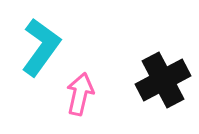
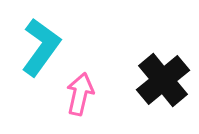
black cross: rotated 12 degrees counterclockwise
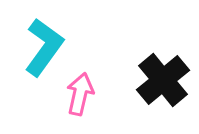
cyan L-shape: moved 3 px right
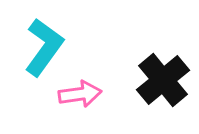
pink arrow: rotated 69 degrees clockwise
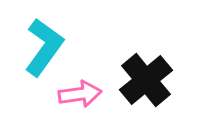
black cross: moved 17 px left
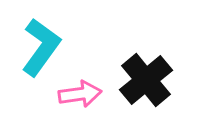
cyan L-shape: moved 3 px left
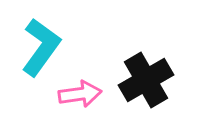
black cross: rotated 10 degrees clockwise
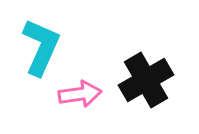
cyan L-shape: rotated 12 degrees counterclockwise
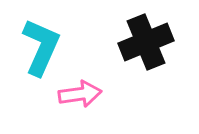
black cross: moved 38 px up; rotated 8 degrees clockwise
